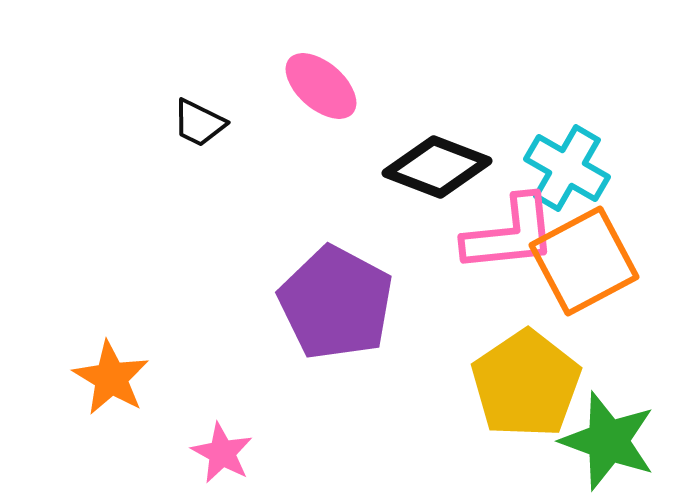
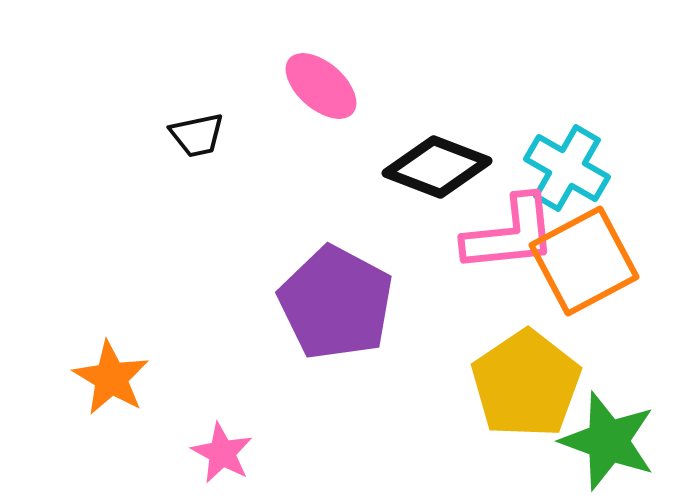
black trapezoid: moved 2 px left, 12 px down; rotated 38 degrees counterclockwise
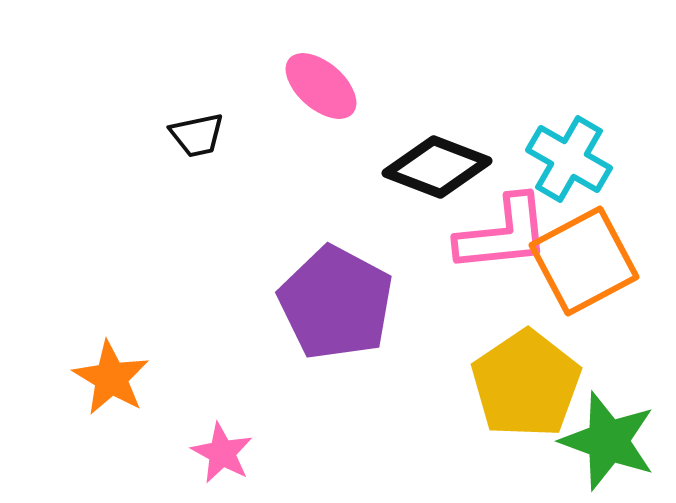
cyan cross: moved 2 px right, 9 px up
pink L-shape: moved 7 px left
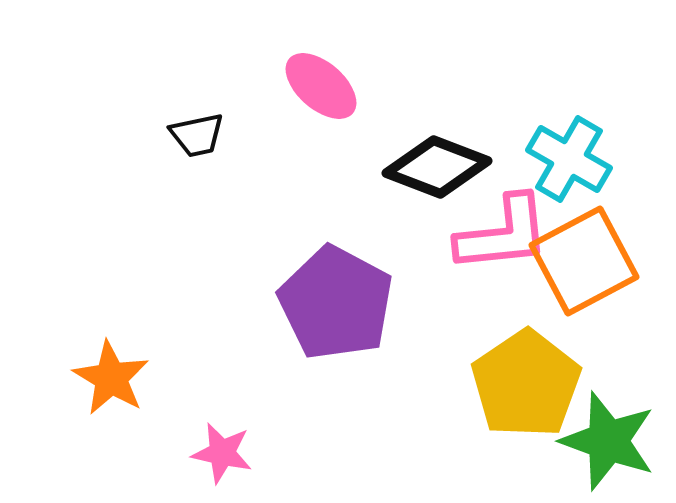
pink star: rotated 16 degrees counterclockwise
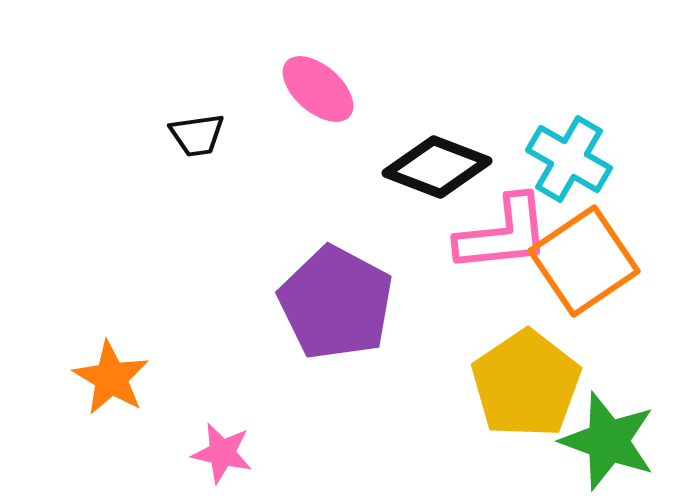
pink ellipse: moved 3 px left, 3 px down
black trapezoid: rotated 4 degrees clockwise
orange square: rotated 6 degrees counterclockwise
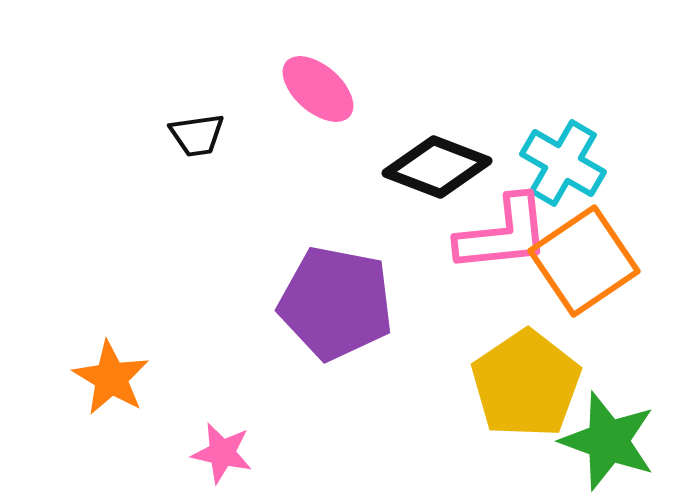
cyan cross: moved 6 px left, 4 px down
purple pentagon: rotated 17 degrees counterclockwise
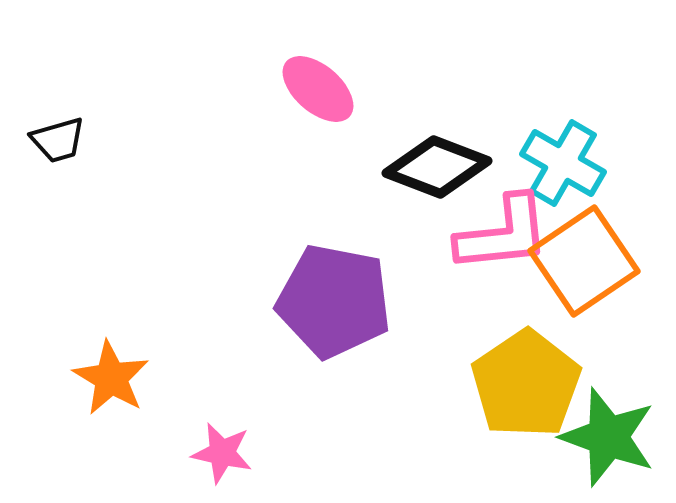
black trapezoid: moved 139 px left, 5 px down; rotated 8 degrees counterclockwise
purple pentagon: moved 2 px left, 2 px up
green star: moved 4 px up
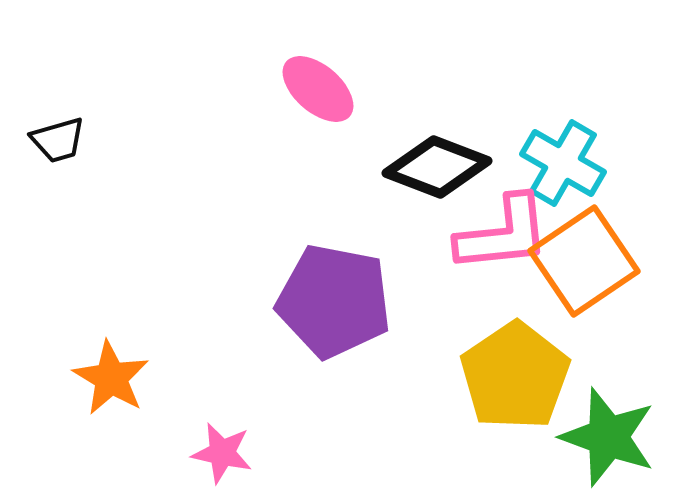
yellow pentagon: moved 11 px left, 8 px up
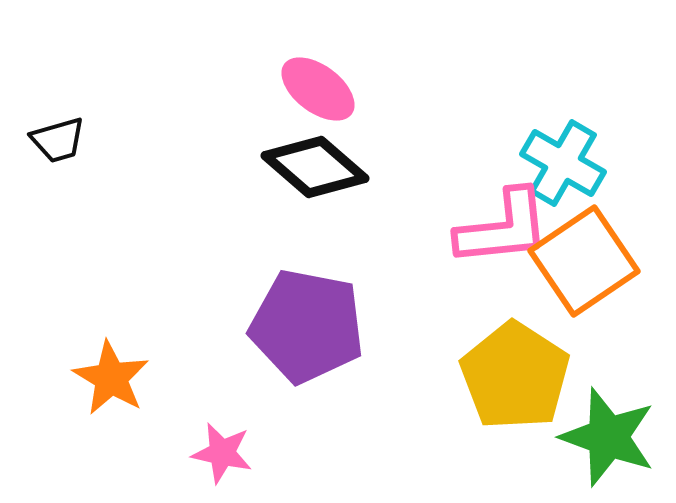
pink ellipse: rotated 4 degrees counterclockwise
black diamond: moved 122 px left; rotated 20 degrees clockwise
pink L-shape: moved 6 px up
purple pentagon: moved 27 px left, 25 px down
yellow pentagon: rotated 5 degrees counterclockwise
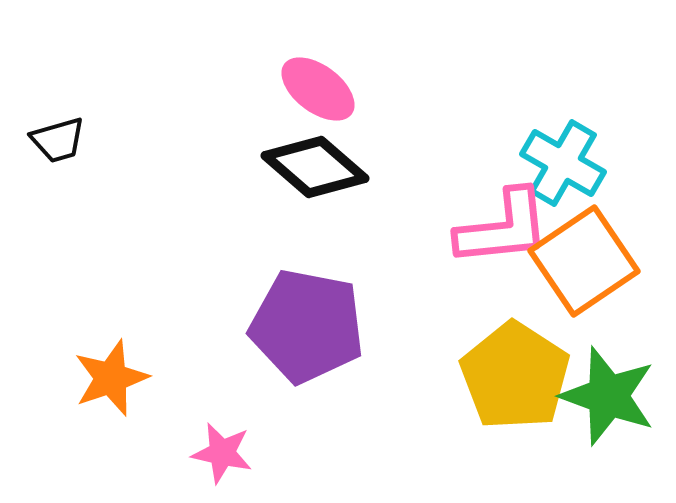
orange star: rotated 22 degrees clockwise
green star: moved 41 px up
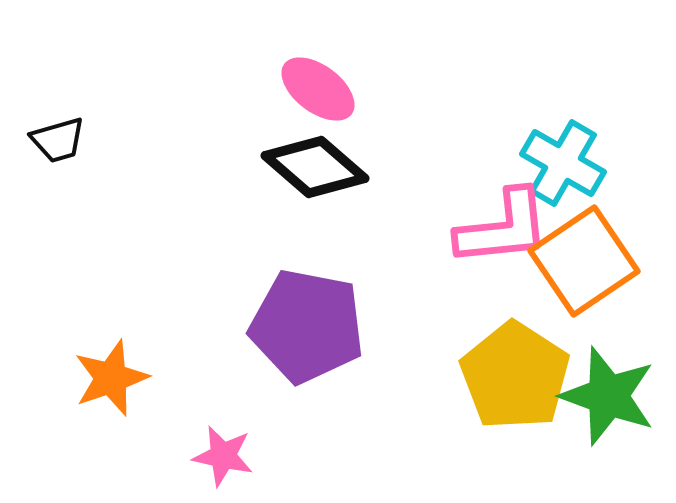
pink star: moved 1 px right, 3 px down
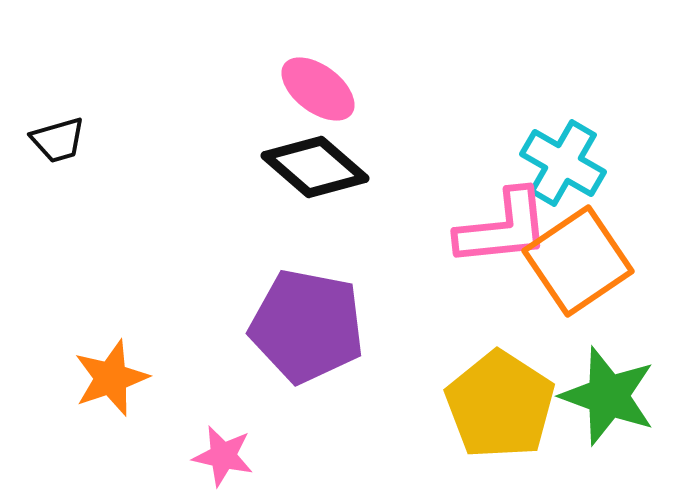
orange square: moved 6 px left
yellow pentagon: moved 15 px left, 29 px down
